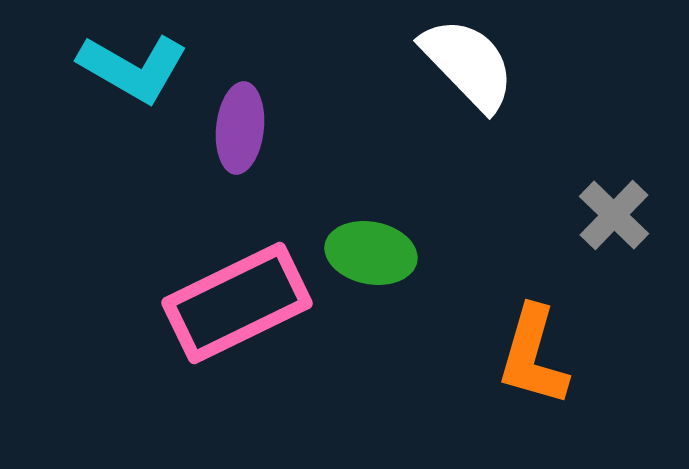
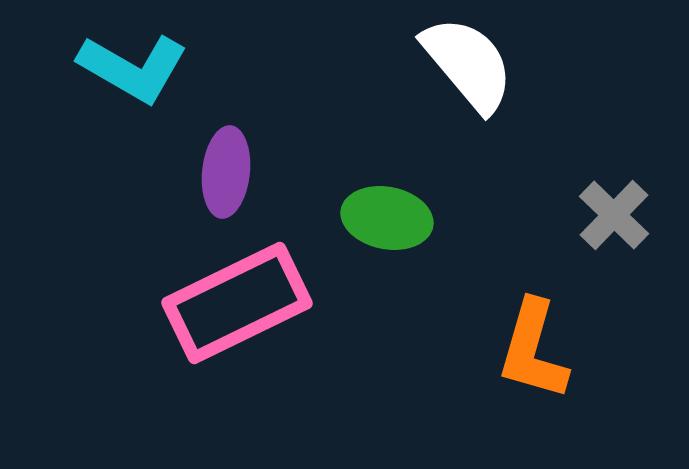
white semicircle: rotated 4 degrees clockwise
purple ellipse: moved 14 px left, 44 px down
green ellipse: moved 16 px right, 35 px up
orange L-shape: moved 6 px up
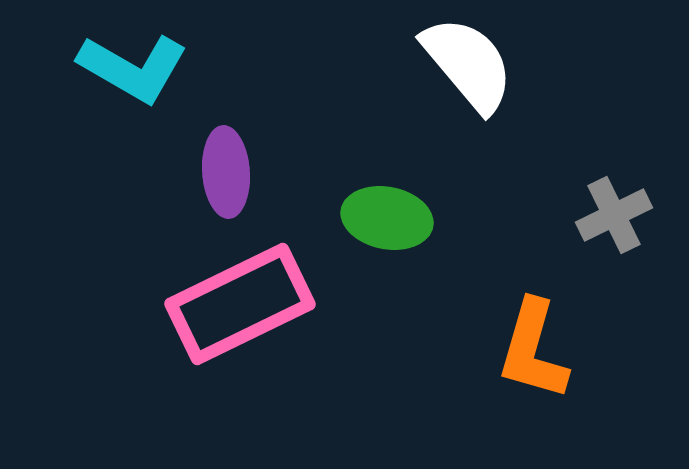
purple ellipse: rotated 10 degrees counterclockwise
gray cross: rotated 20 degrees clockwise
pink rectangle: moved 3 px right, 1 px down
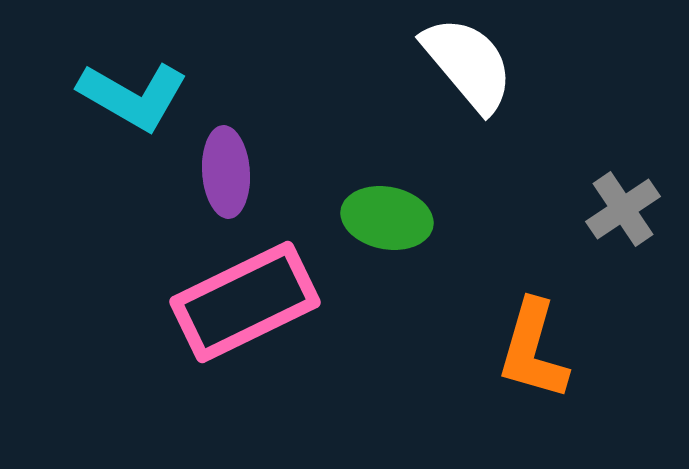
cyan L-shape: moved 28 px down
gray cross: moved 9 px right, 6 px up; rotated 8 degrees counterclockwise
pink rectangle: moved 5 px right, 2 px up
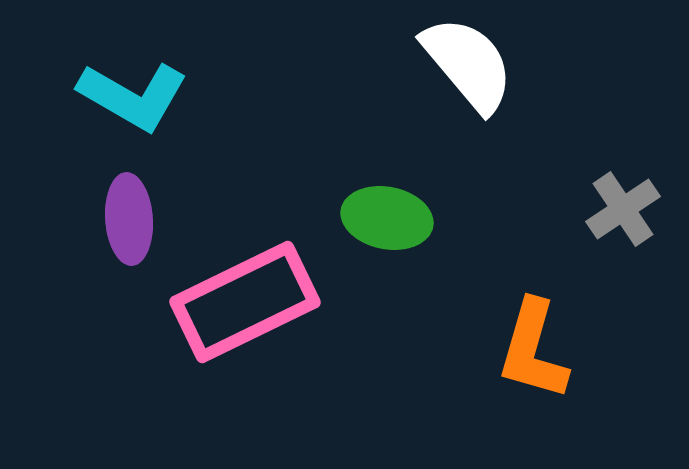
purple ellipse: moved 97 px left, 47 px down
